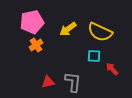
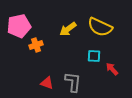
pink pentagon: moved 13 px left, 4 px down
yellow semicircle: moved 5 px up
orange cross: rotated 16 degrees clockwise
red triangle: moved 1 px left, 1 px down; rotated 32 degrees clockwise
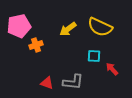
gray L-shape: rotated 90 degrees clockwise
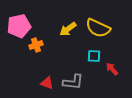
yellow semicircle: moved 2 px left, 1 px down
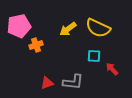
red triangle: rotated 40 degrees counterclockwise
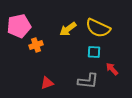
cyan square: moved 4 px up
gray L-shape: moved 15 px right, 1 px up
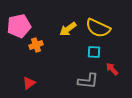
red triangle: moved 18 px left; rotated 16 degrees counterclockwise
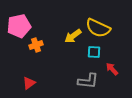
yellow arrow: moved 5 px right, 7 px down
